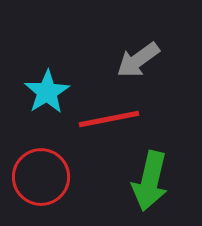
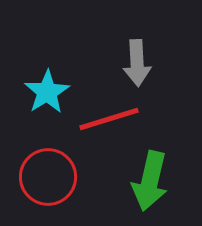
gray arrow: moved 1 px left, 3 px down; rotated 57 degrees counterclockwise
red line: rotated 6 degrees counterclockwise
red circle: moved 7 px right
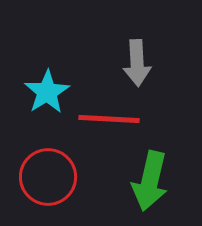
red line: rotated 20 degrees clockwise
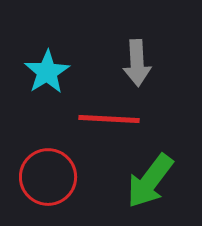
cyan star: moved 20 px up
green arrow: rotated 24 degrees clockwise
